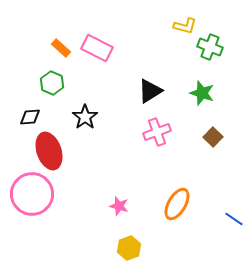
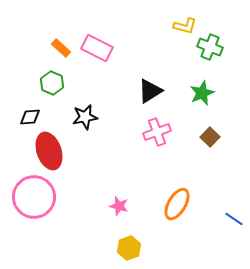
green star: rotated 30 degrees clockwise
black star: rotated 25 degrees clockwise
brown square: moved 3 px left
pink circle: moved 2 px right, 3 px down
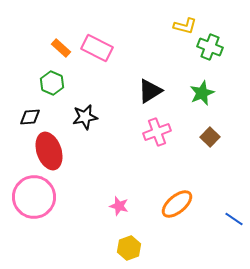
orange ellipse: rotated 20 degrees clockwise
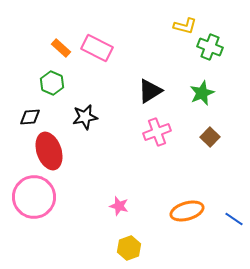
orange ellipse: moved 10 px right, 7 px down; rotated 24 degrees clockwise
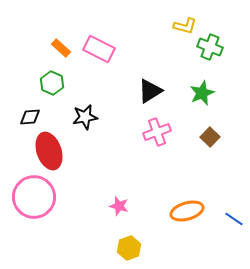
pink rectangle: moved 2 px right, 1 px down
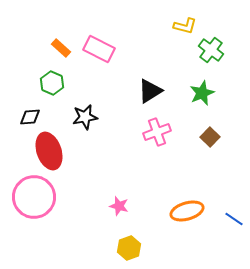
green cross: moved 1 px right, 3 px down; rotated 15 degrees clockwise
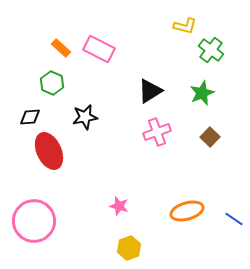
red ellipse: rotated 6 degrees counterclockwise
pink circle: moved 24 px down
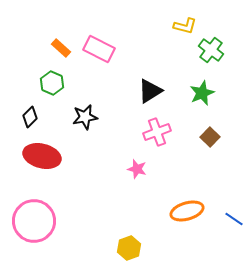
black diamond: rotated 40 degrees counterclockwise
red ellipse: moved 7 px left, 5 px down; rotated 51 degrees counterclockwise
pink star: moved 18 px right, 37 px up
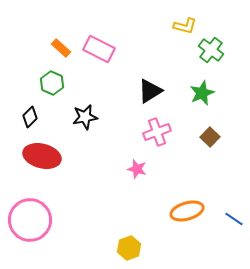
pink circle: moved 4 px left, 1 px up
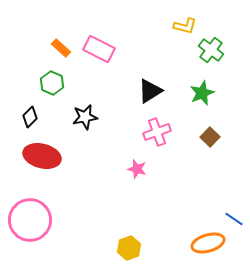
orange ellipse: moved 21 px right, 32 px down
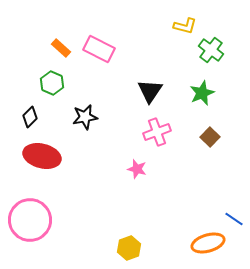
black triangle: rotated 24 degrees counterclockwise
